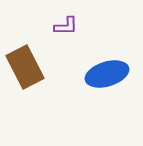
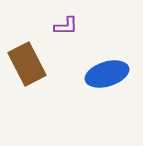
brown rectangle: moved 2 px right, 3 px up
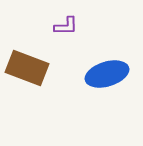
brown rectangle: moved 4 px down; rotated 42 degrees counterclockwise
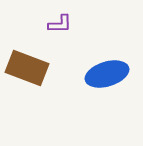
purple L-shape: moved 6 px left, 2 px up
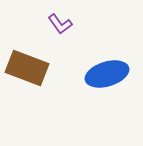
purple L-shape: rotated 55 degrees clockwise
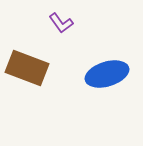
purple L-shape: moved 1 px right, 1 px up
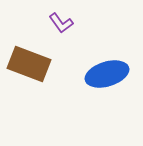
brown rectangle: moved 2 px right, 4 px up
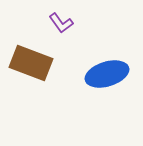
brown rectangle: moved 2 px right, 1 px up
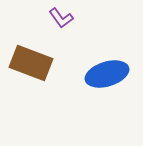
purple L-shape: moved 5 px up
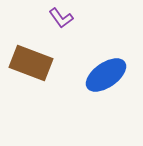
blue ellipse: moved 1 px left, 1 px down; rotated 18 degrees counterclockwise
